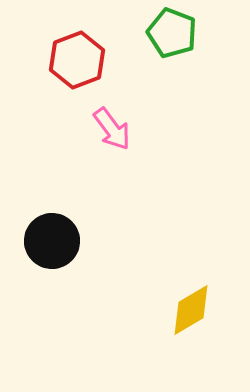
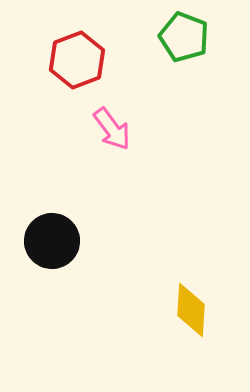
green pentagon: moved 12 px right, 4 px down
yellow diamond: rotated 56 degrees counterclockwise
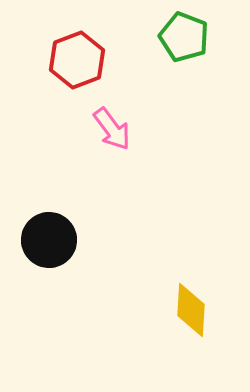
black circle: moved 3 px left, 1 px up
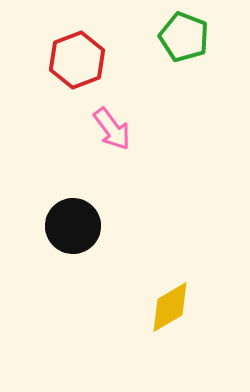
black circle: moved 24 px right, 14 px up
yellow diamond: moved 21 px left, 3 px up; rotated 56 degrees clockwise
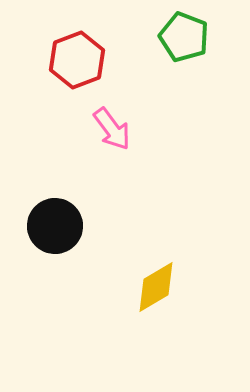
black circle: moved 18 px left
yellow diamond: moved 14 px left, 20 px up
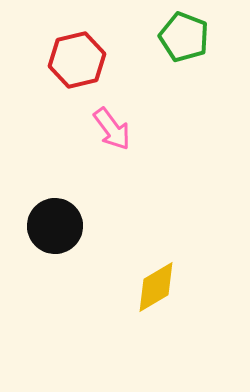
red hexagon: rotated 8 degrees clockwise
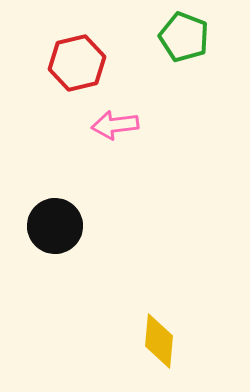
red hexagon: moved 3 px down
pink arrow: moved 3 px right, 4 px up; rotated 120 degrees clockwise
yellow diamond: moved 3 px right, 54 px down; rotated 54 degrees counterclockwise
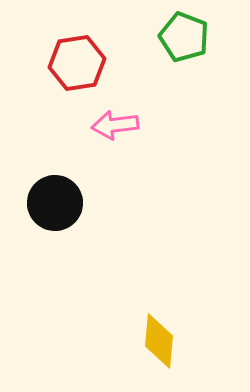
red hexagon: rotated 4 degrees clockwise
black circle: moved 23 px up
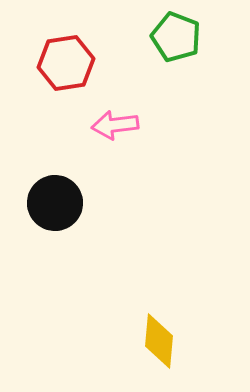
green pentagon: moved 8 px left
red hexagon: moved 11 px left
